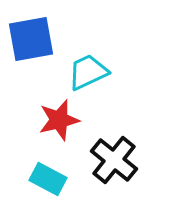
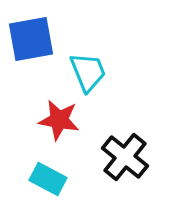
cyan trapezoid: rotated 93 degrees clockwise
red star: rotated 24 degrees clockwise
black cross: moved 11 px right, 3 px up
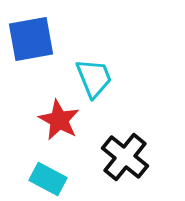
cyan trapezoid: moved 6 px right, 6 px down
red star: rotated 18 degrees clockwise
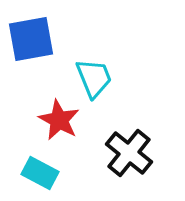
black cross: moved 4 px right, 4 px up
cyan rectangle: moved 8 px left, 6 px up
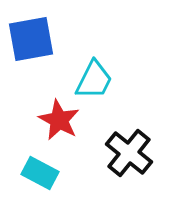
cyan trapezoid: moved 2 px down; rotated 48 degrees clockwise
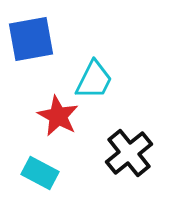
red star: moved 1 px left, 4 px up
black cross: rotated 12 degrees clockwise
